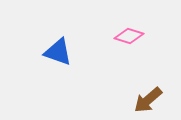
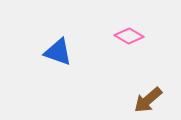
pink diamond: rotated 12 degrees clockwise
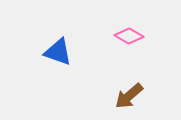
brown arrow: moved 19 px left, 4 px up
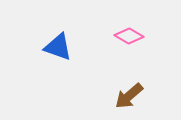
blue triangle: moved 5 px up
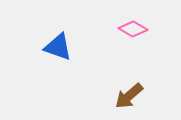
pink diamond: moved 4 px right, 7 px up
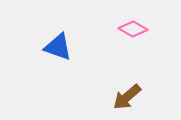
brown arrow: moved 2 px left, 1 px down
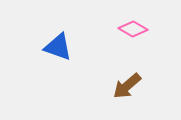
brown arrow: moved 11 px up
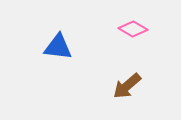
blue triangle: rotated 12 degrees counterclockwise
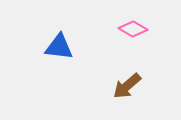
blue triangle: moved 1 px right
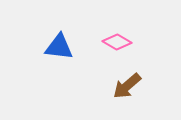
pink diamond: moved 16 px left, 13 px down
